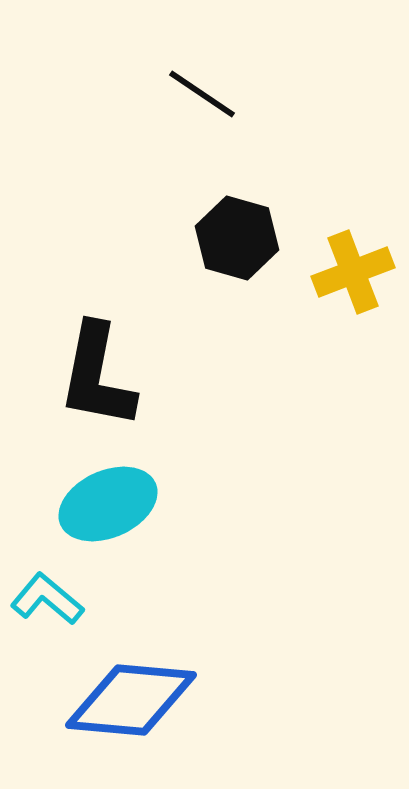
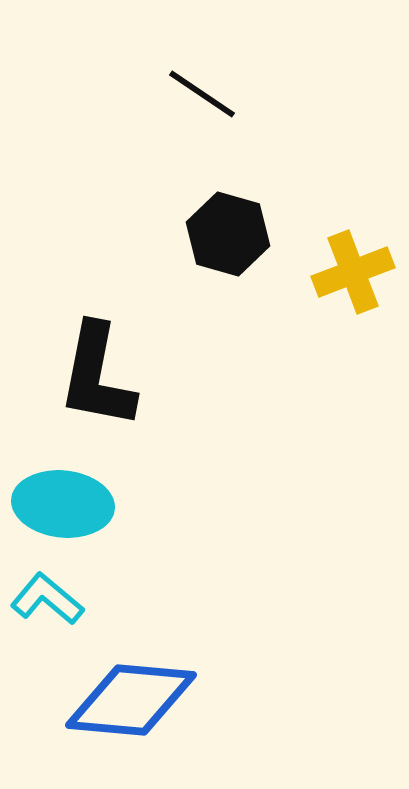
black hexagon: moved 9 px left, 4 px up
cyan ellipse: moved 45 px left; rotated 30 degrees clockwise
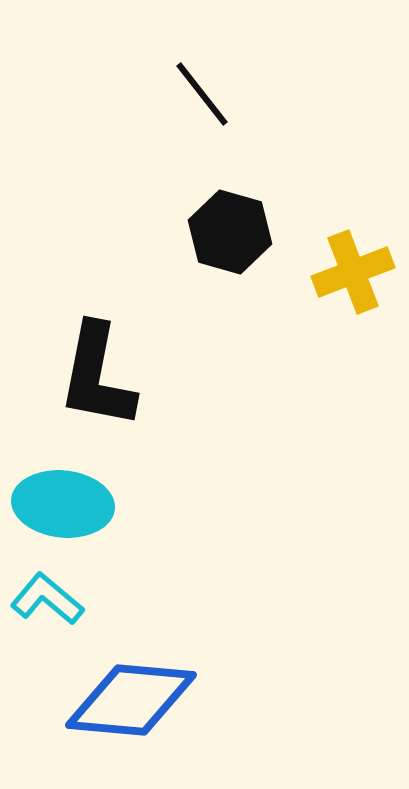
black line: rotated 18 degrees clockwise
black hexagon: moved 2 px right, 2 px up
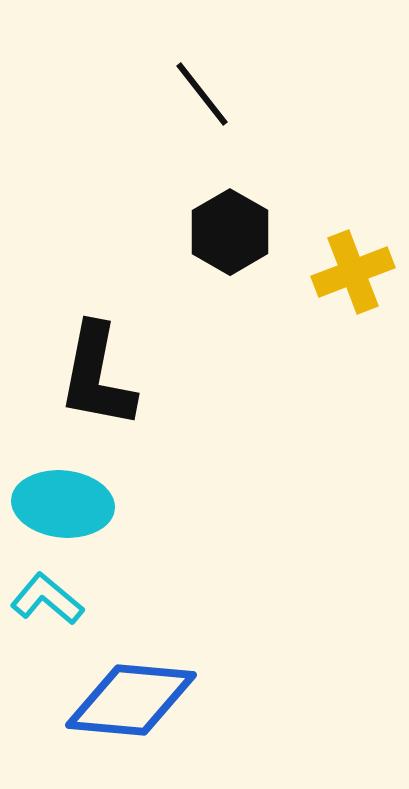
black hexagon: rotated 14 degrees clockwise
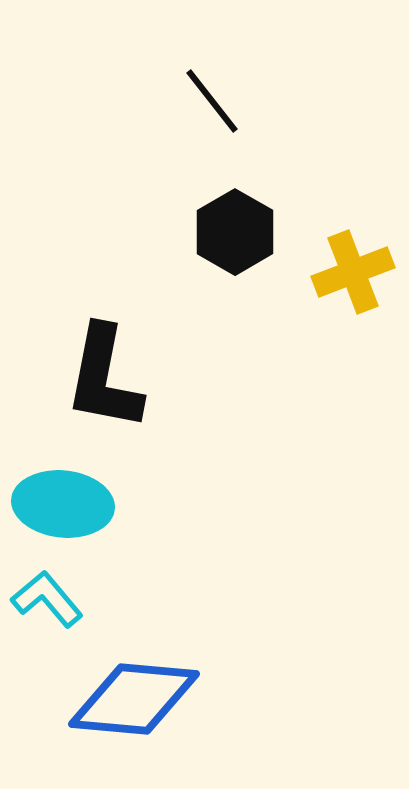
black line: moved 10 px right, 7 px down
black hexagon: moved 5 px right
black L-shape: moved 7 px right, 2 px down
cyan L-shape: rotated 10 degrees clockwise
blue diamond: moved 3 px right, 1 px up
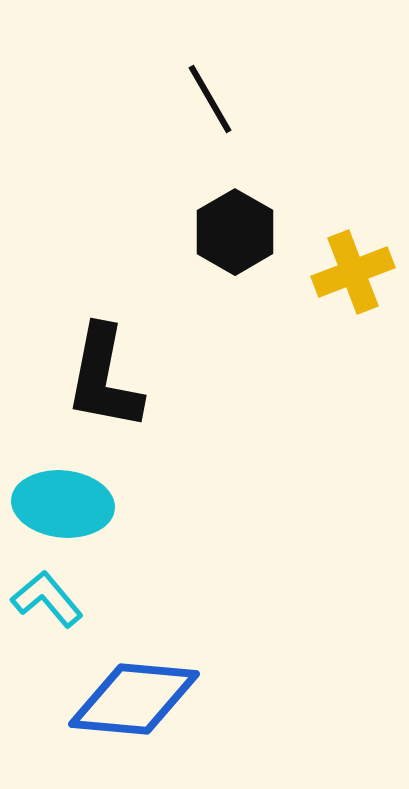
black line: moved 2 px left, 2 px up; rotated 8 degrees clockwise
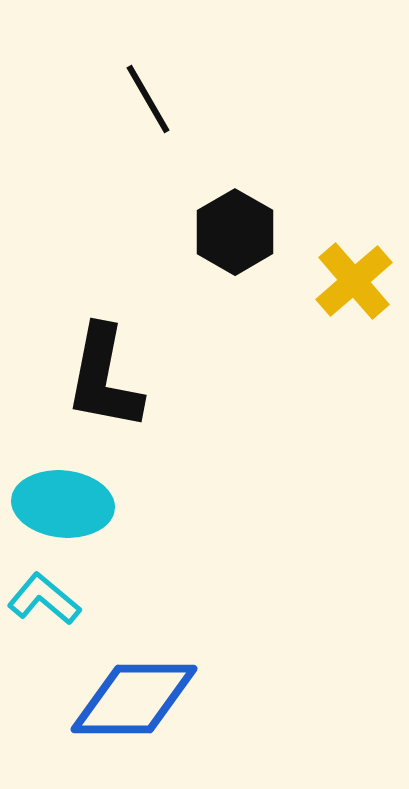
black line: moved 62 px left
yellow cross: moved 1 px right, 9 px down; rotated 20 degrees counterclockwise
cyan L-shape: moved 3 px left; rotated 10 degrees counterclockwise
blue diamond: rotated 5 degrees counterclockwise
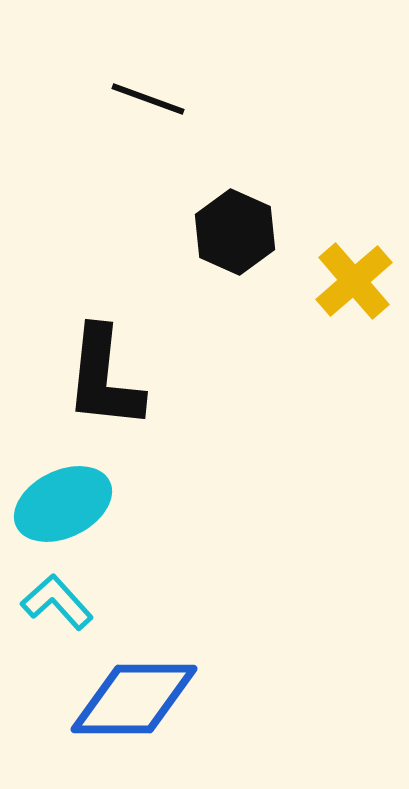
black line: rotated 40 degrees counterclockwise
black hexagon: rotated 6 degrees counterclockwise
black L-shape: rotated 5 degrees counterclockwise
cyan ellipse: rotated 32 degrees counterclockwise
cyan L-shape: moved 13 px right, 3 px down; rotated 8 degrees clockwise
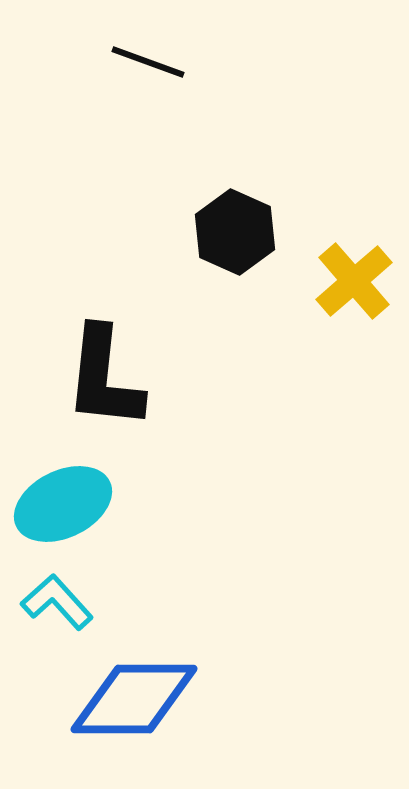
black line: moved 37 px up
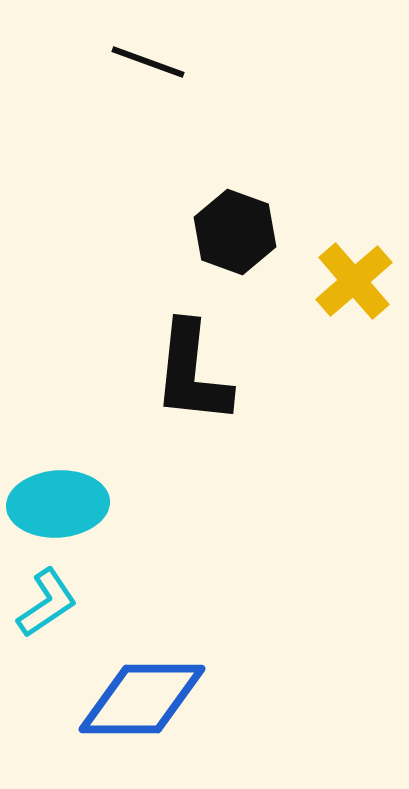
black hexagon: rotated 4 degrees counterclockwise
black L-shape: moved 88 px right, 5 px up
cyan ellipse: moved 5 px left; rotated 22 degrees clockwise
cyan L-shape: moved 10 px left, 1 px down; rotated 98 degrees clockwise
blue diamond: moved 8 px right
